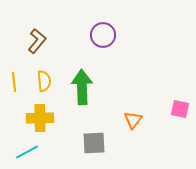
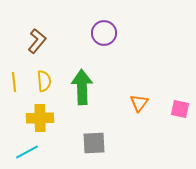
purple circle: moved 1 px right, 2 px up
orange triangle: moved 6 px right, 17 px up
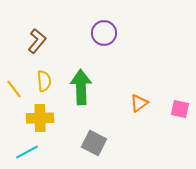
yellow line: moved 7 px down; rotated 30 degrees counterclockwise
green arrow: moved 1 px left
orange triangle: rotated 18 degrees clockwise
gray square: rotated 30 degrees clockwise
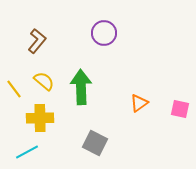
yellow semicircle: rotated 45 degrees counterclockwise
gray square: moved 1 px right
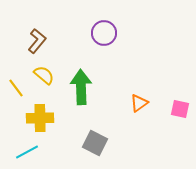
yellow semicircle: moved 6 px up
yellow line: moved 2 px right, 1 px up
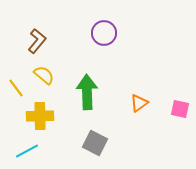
green arrow: moved 6 px right, 5 px down
yellow cross: moved 2 px up
cyan line: moved 1 px up
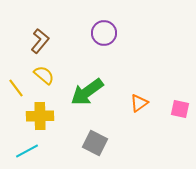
brown L-shape: moved 3 px right
green arrow: rotated 124 degrees counterclockwise
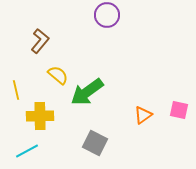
purple circle: moved 3 px right, 18 px up
yellow semicircle: moved 14 px right
yellow line: moved 2 px down; rotated 24 degrees clockwise
orange triangle: moved 4 px right, 12 px down
pink square: moved 1 px left, 1 px down
